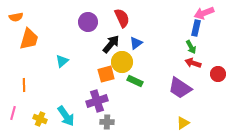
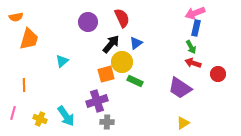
pink arrow: moved 9 px left
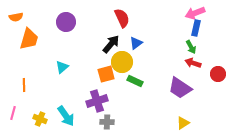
purple circle: moved 22 px left
cyan triangle: moved 6 px down
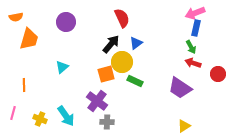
purple cross: rotated 35 degrees counterclockwise
yellow triangle: moved 1 px right, 3 px down
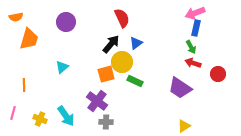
gray cross: moved 1 px left
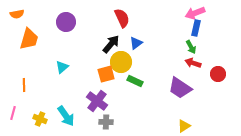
orange semicircle: moved 1 px right, 3 px up
yellow circle: moved 1 px left
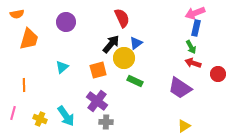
yellow circle: moved 3 px right, 4 px up
orange square: moved 8 px left, 4 px up
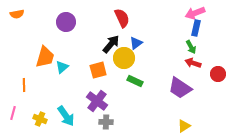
orange trapezoid: moved 16 px right, 18 px down
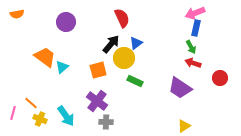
orange trapezoid: rotated 70 degrees counterclockwise
red circle: moved 2 px right, 4 px down
orange line: moved 7 px right, 18 px down; rotated 48 degrees counterclockwise
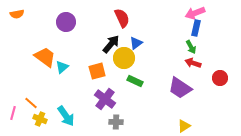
orange square: moved 1 px left, 1 px down
purple cross: moved 8 px right, 2 px up
gray cross: moved 10 px right
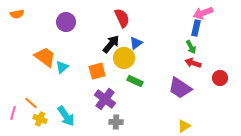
pink arrow: moved 8 px right
